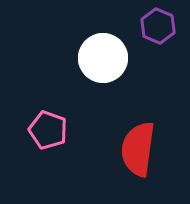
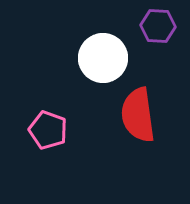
purple hexagon: rotated 20 degrees counterclockwise
red semicircle: moved 34 px up; rotated 16 degrees counterclockwise
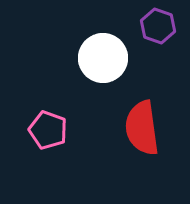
purple hexagon: rotated 16 degrees clockwise
red semicircle: moved 4 px right, 13 px down
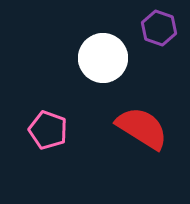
purple hexagon: moved 1 px right, 2 px down
red semicircle: rotated 130 degrees clockwise
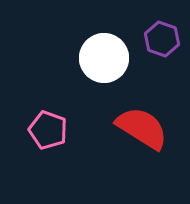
purple hexagon: moved 3 px right, 11 px down
white circle: moved 1 px right
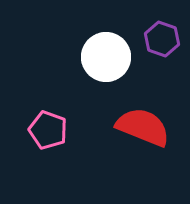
white circle: moved 2 px right, 1 px up
red semicircle: moved 1 px right, 1 px up; rotated 10 degrees counterclockwise
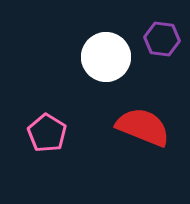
purple hexagon: rotated 12 degrees counterclockwise
pink pentagon: moved 1 px left, 3 px down; rotated 12 degrees clockwise
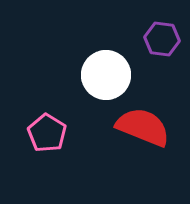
white circle: moved 18 px down
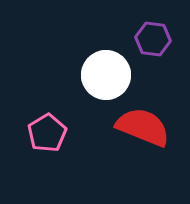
purple hexagon: moved 9 px left
pink pentagon: rotated 9 degrees clockwise
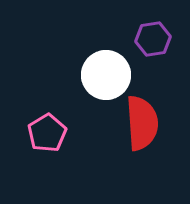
purple hexagon: rotated 16 degrees counterclockwise
red semicircle: moved 1 px left, 4 px up; rotated 64 degrees clockwise
